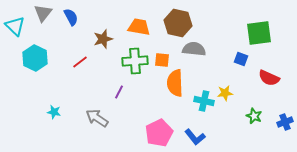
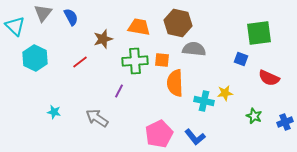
purple line: moved 1 px up
pink pentagon: moved 1 px down
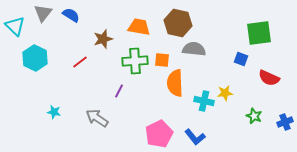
blue semicircle: moved 2 px up; rotated 30 degrees counterclockwise
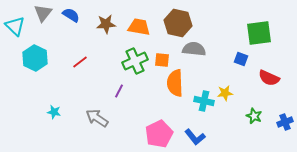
brown star: moved 3 px right, 15 px up; rotated 12 degrees clockwise
green cross: rotated 20 degrees counterclockwise
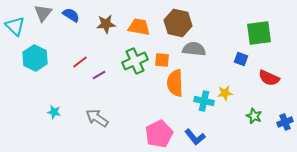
purple line: moved 20 px left, 16 px up; rotated 32 degrees clockwise
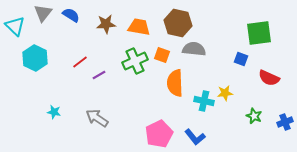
orange square: moved 5 px up; rotated 14 degrees clockwise
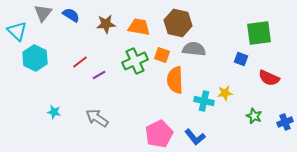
cyan triangle: moved 2 px right, 5 px down
orange semicircle: moved 3 px up
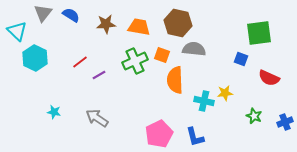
blue L-shape: rotated 25 degrees clockwise
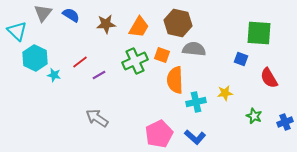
orange trapezoid: rotated 110 degrees clockwise
green square: rotated 12 degrees clockwise
red semicircle: rotated 35 degrees clockwise
cyan cross: moved 8 px left, 1 px down; rotated 24 degrees counterclockwise
cyan star: moved 37 px up
blue L-shape: rotated 35 degrees counterclockwise
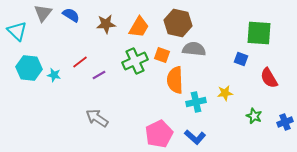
cyan hexagon: moved 6 px left, 10 px down; rotated 20 degrees counterclockwise
